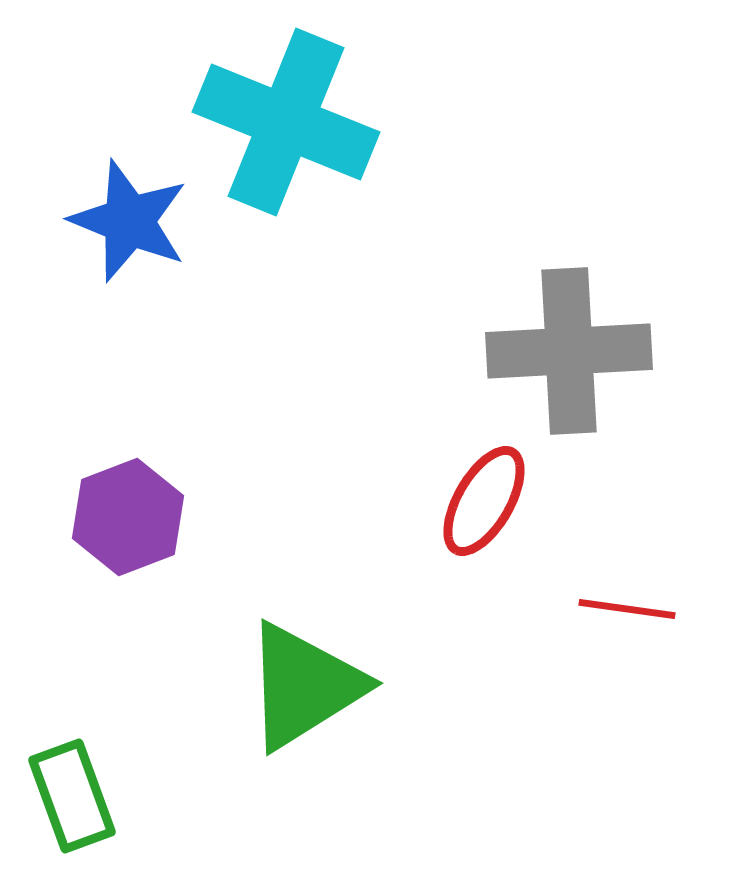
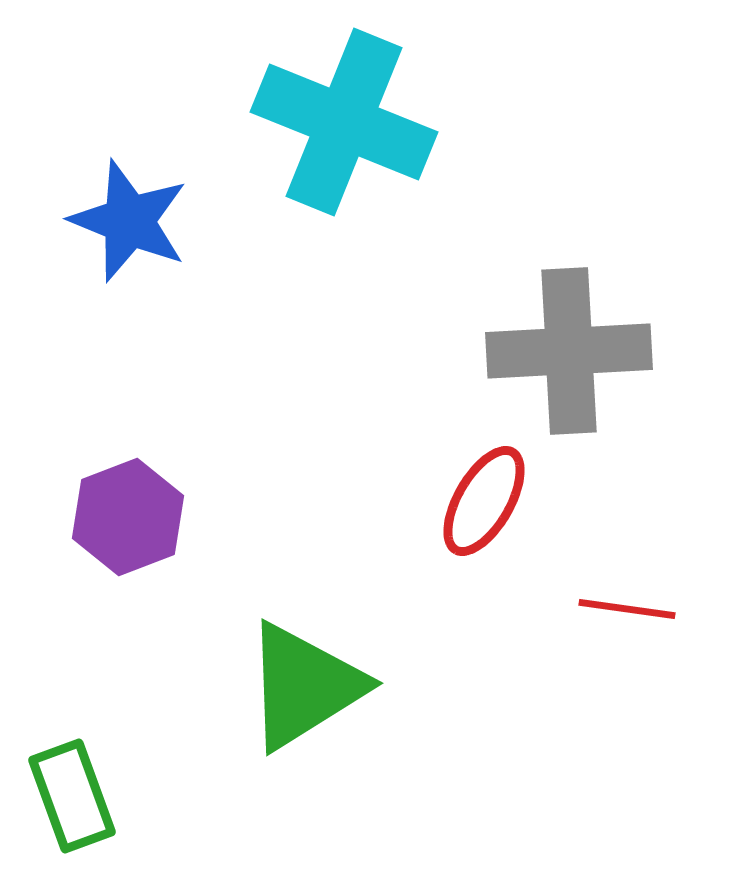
cyan cross: moved 58 px right
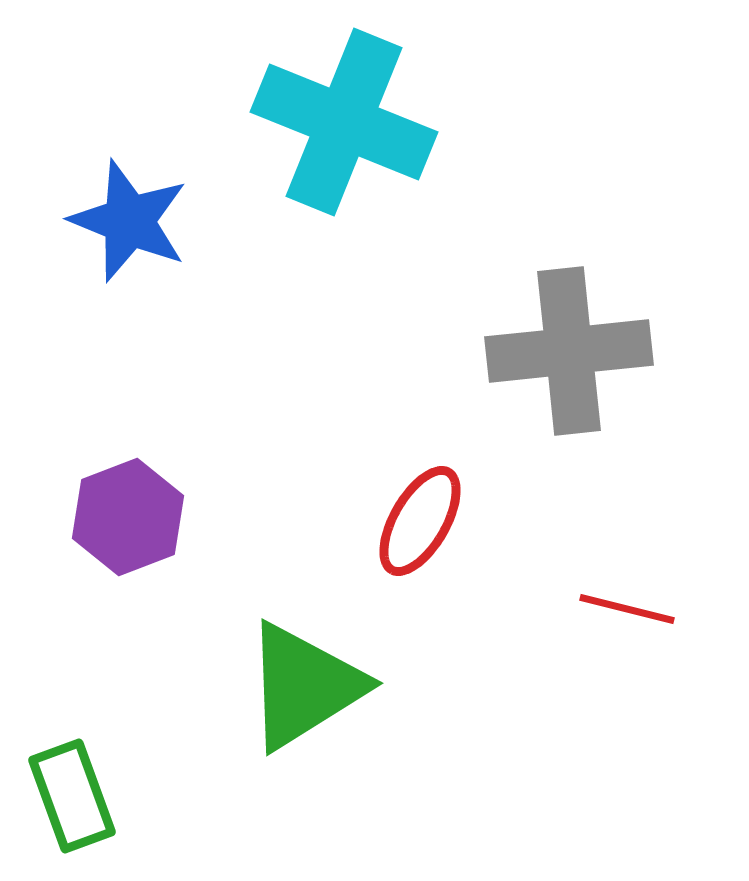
gray cross: rotated 3 degrees counterclockwise
red ellipse: moved 64 px left, 20 px down
red line: rotated 6 degrees clockwise
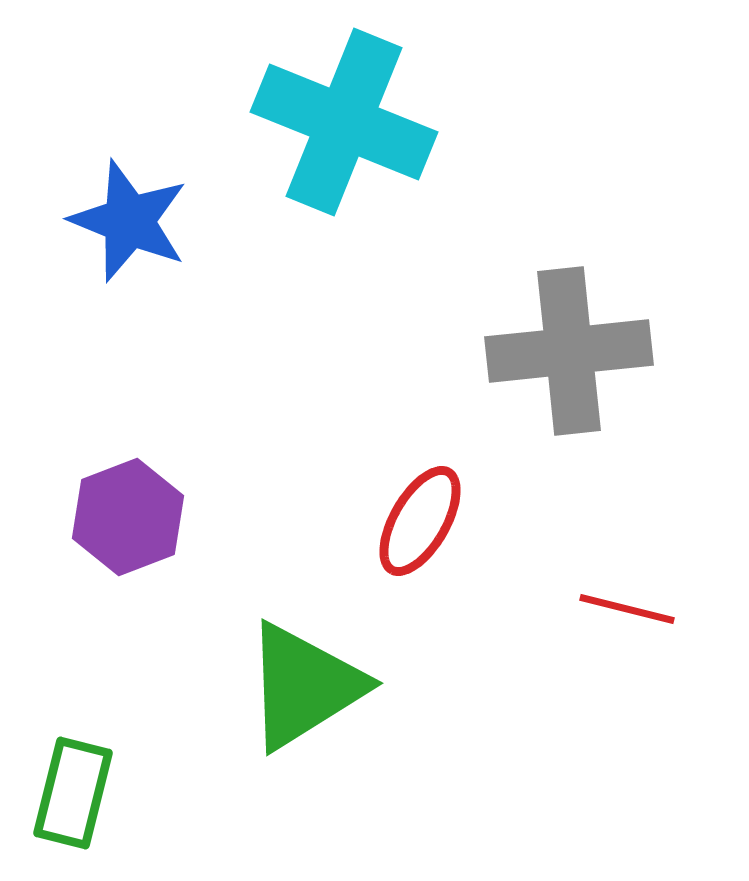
green rectangle: moved 1 px right, 3 px up; rotated 34 degrees clockwise
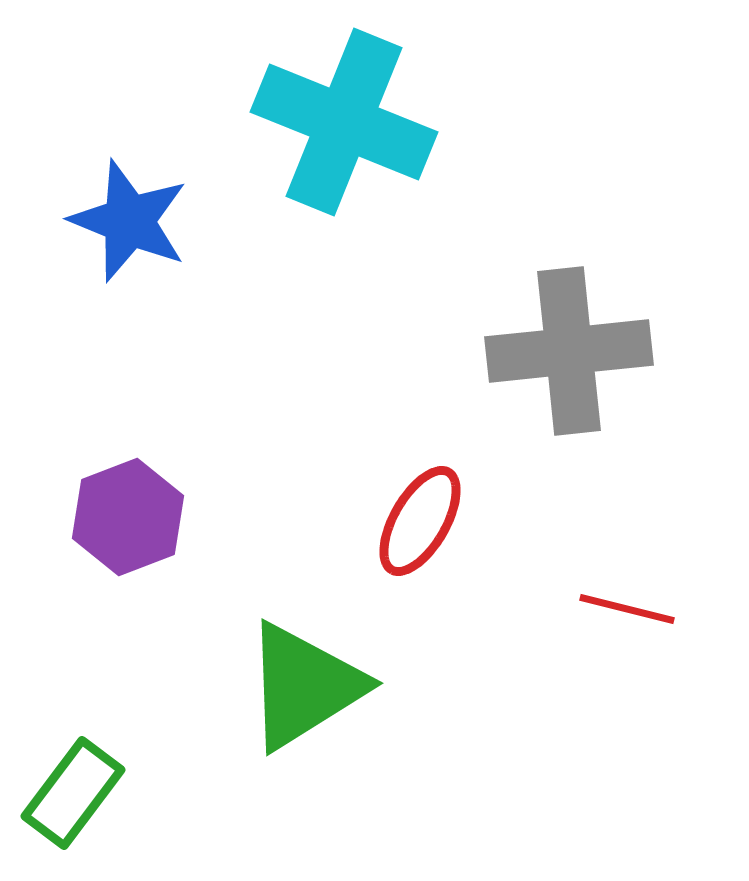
green rectangle: rotated 23 degrees clockwise
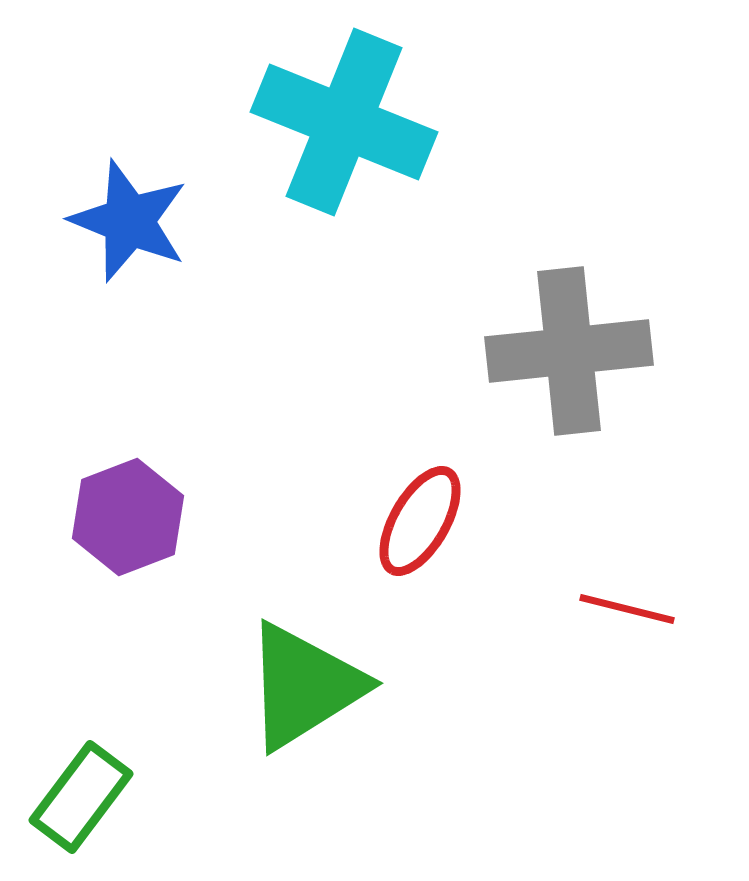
green rectangle: moved 8 px right, 4 px down
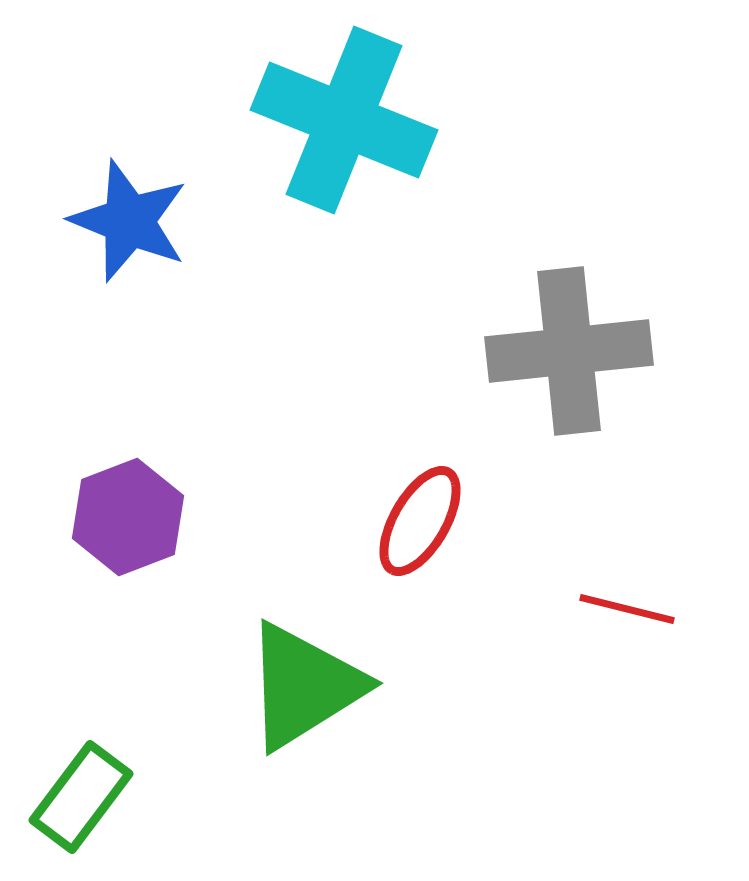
cyan cross: moved 2 px up
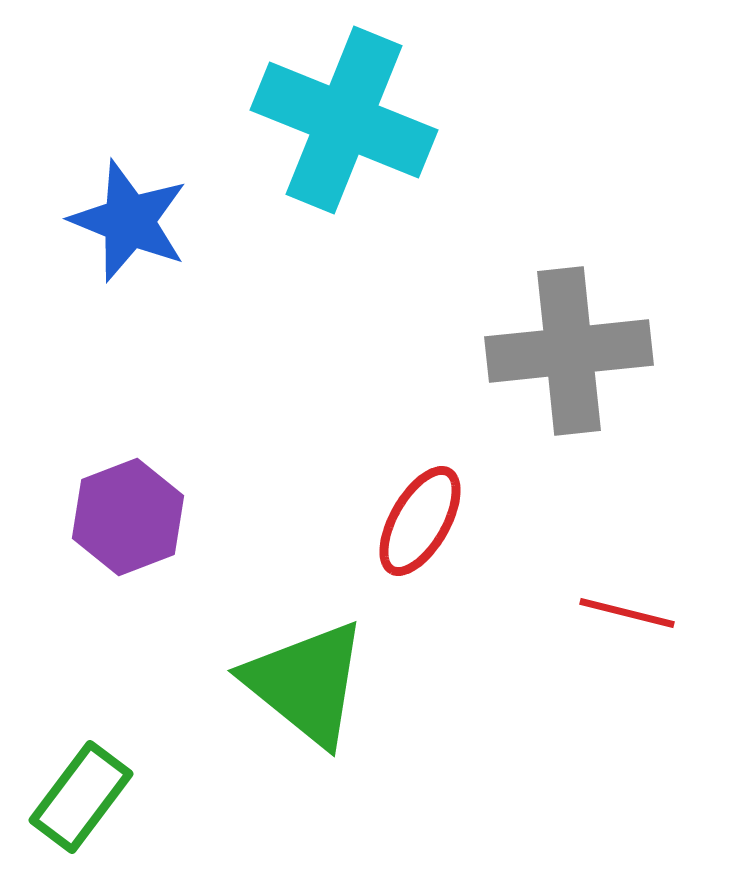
red line: moved 4 px down
green triangle: moved 2 px right, 3 px up; rotated 49 degrees counterclockwise
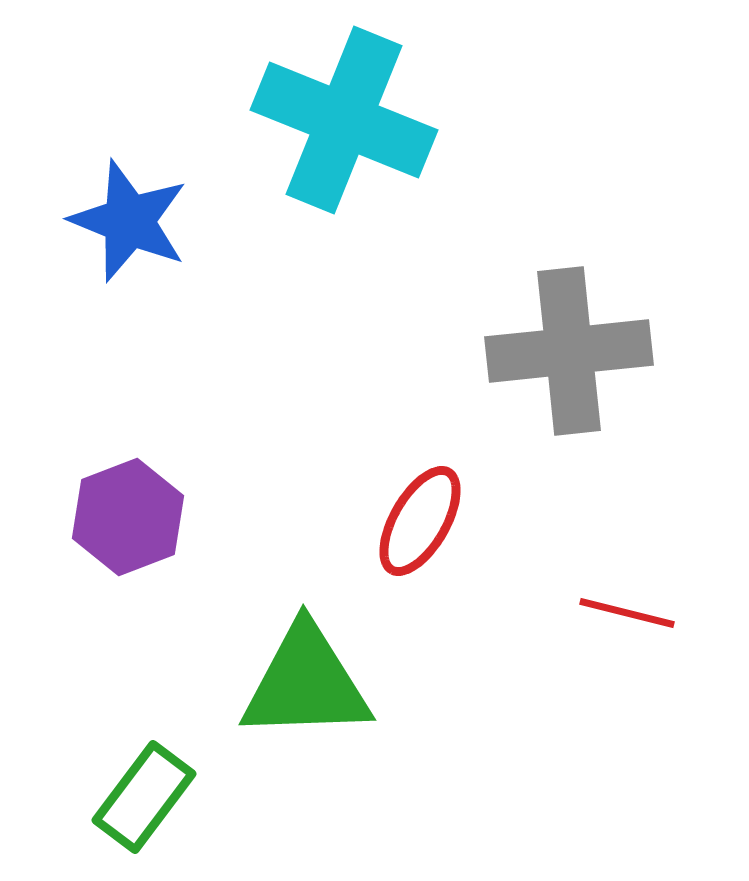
green triangle: rotated 41 degrees counterclockwise
green rectangle: moved 63 px right
